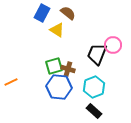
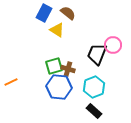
blue rectangle: moved 2 px right
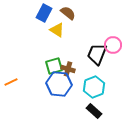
blue hexagon: moved 3 px up
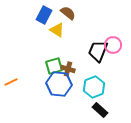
blue rectangle: moved 2 px down
black trapezoid: moved 1 px right, 3 px up
black rectangle: moved 6 px right, 1 px up
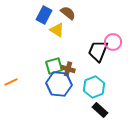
pink circle: moved 3 px up
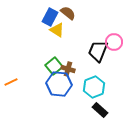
blue rectangle: moved 6 px right, 2 px down
pink circle: moved 1 px right
green square: rotated 24 degrees counterclockwise
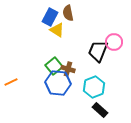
brown semicircle: rotated 140 degrees counterclockwise
blue hexagon: moved 1 px left, 1 px up
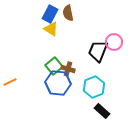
blue rectangle: moved 3 px up
yellow triangle: moved 6 px left, 1 px up
orange line: moved 1 px left
black rectangle: moved 2 px right, 1 px down
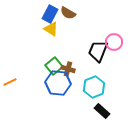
brown semicircle: rotated 49 degrees counterclockwise
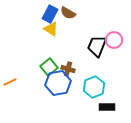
pink circle: moved 2 px up
black trapezoid: moved 1 px left, 5 px up
green square: moved 5 px left, 1 px down
blue hexagon: rotated 15 degrees counterclockwise
black rectangle: moved 5 px right, 4 px up; rotated 42 degrees counterclockwise
